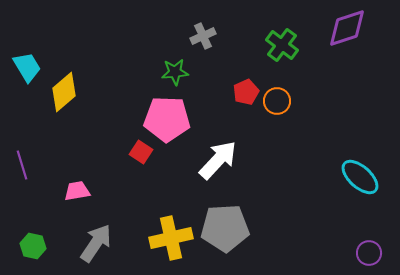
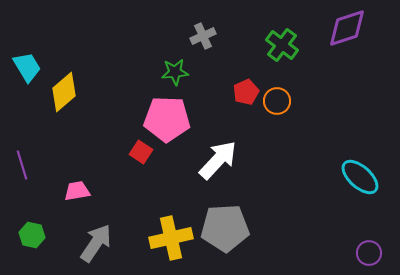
green hexagon: moved 1 px left, 11 px up
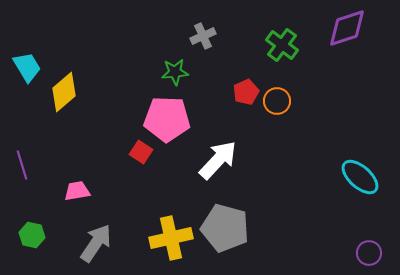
gray pentagon: rotated 18 degrees clockwise
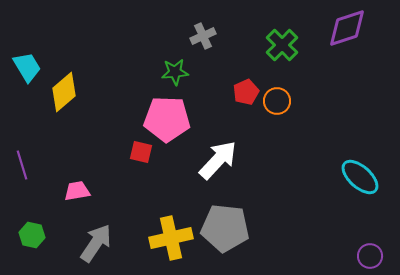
green cross: rotated 8 degrees clockwise
red square: rotated 20 degrees counterclockwise
gray pentagon: rotated 9 degrees counterclockwise
purple circle: moved 1 px right, 3 px down
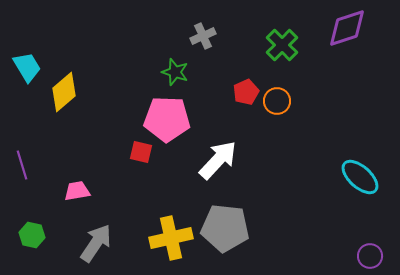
green star: rotated 24 degrees clockwise
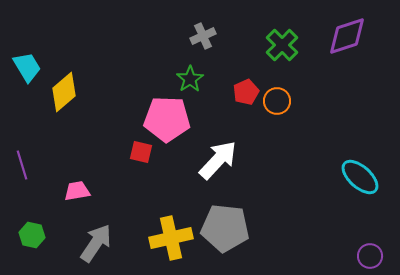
purple diamond: moved 8 px down
green star: moved 15 px right, 7 px down; rotated 20 degrees clockwise
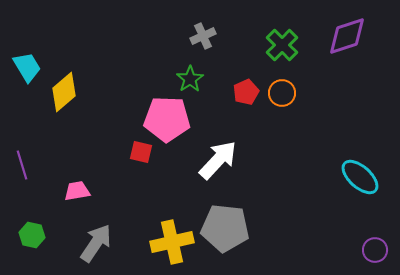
orange circle: moved 5 px right, 8 px up
yellow cross: moved 1 px right, 4 px down
purple circle: moved 5 px right, 6 px up
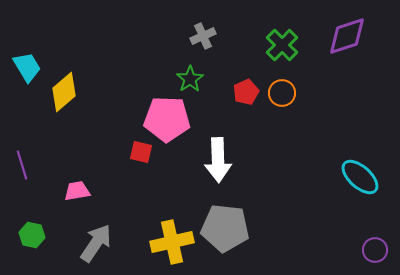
white arrow: rotated 135 degrees clockwise
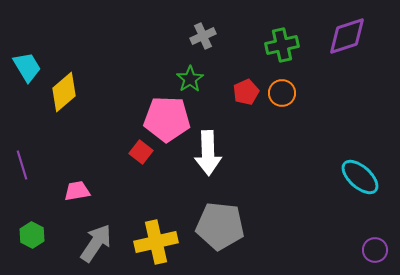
green cross: rotated 32 degrees clockwise
red square: rotated 25 degrees clockwise
white arrow: moved 10 px left, 7 px up
gray pentagon: moved 5 px left, 2 px up
green hexagon: rotated 15 degrees clockwise
yellow cross: moved 16 px left
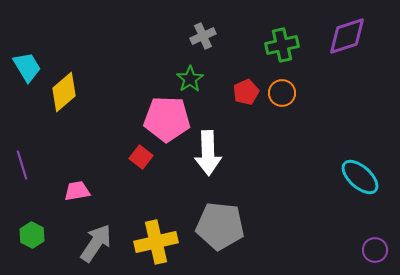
red square: moved 5 px down
